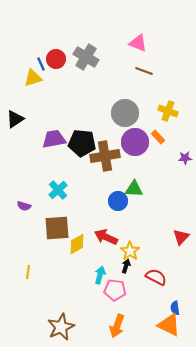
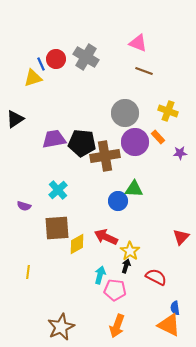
purple star: moved 5 px left, 5 px up
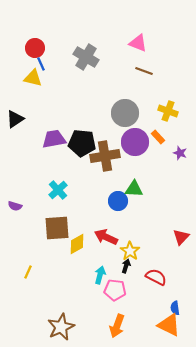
red circle: moved 21 px left, 11 px up
yellow triangle: rotated 30 degrees clockwise
purple star: rotated 24 degrees clockwise
purple semicircle: moved 9 px left
yellow line: rotated 16 degrees clockwise
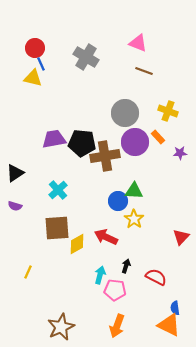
black triangle: moved 54 px down
purple star: rotated 24 degrees counterclockwise
green triangle: moved 2 px down
yellow star: moved 4 px right, 32 px up
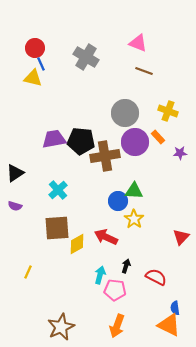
black pentagon: moved 1 px left, 2 px up
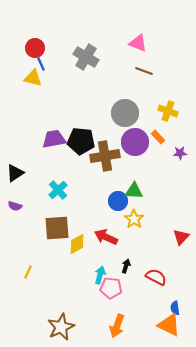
pink pentagon: moved 4 px left, 2 px up
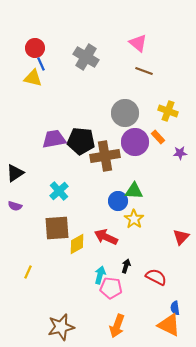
pink triangle: rotated 18 degrees clockwise
cyan cross: moved 1 px right, 1 px down
brown star: rotated 12 degrees clockwise
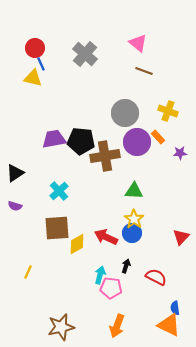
gray cross: moved 1 px left, 3 px up; rotated 10 degrees clockwise
purple circle: moved 2 px right
blue circle: moved 14 px right, 32 px down
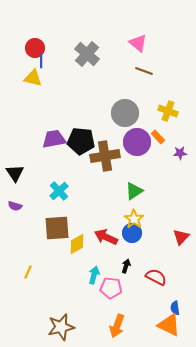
gray cross: moved 2 px right
blue line: moved 3 px up; rotated 24 degrees clockwise
black triangle: rotated 30 degrees counterclockwise
green triangle: rotated 36 degrees counterclockwise
cyan arrow: moved 6 px left
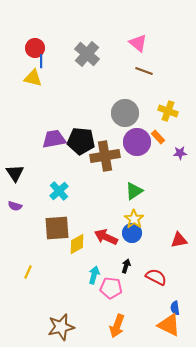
red triangle: moved 2 px left, 3 px down; rotated 36 degrees clockwise
